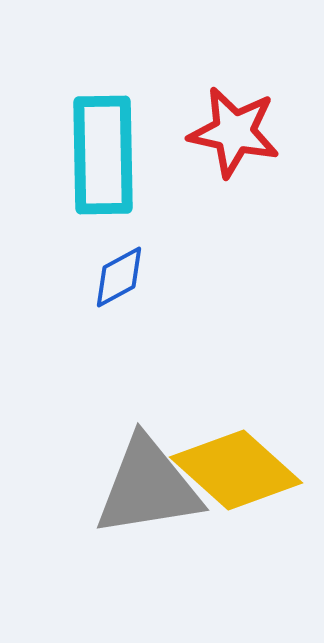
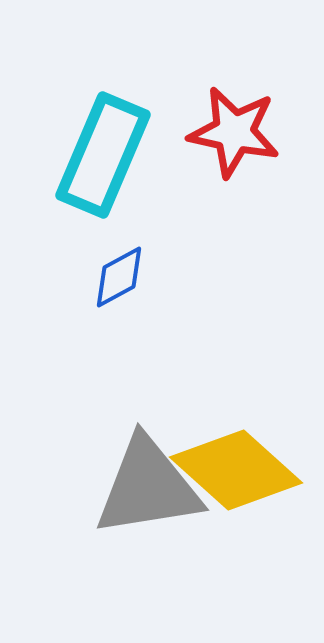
cyan rectangle: rotated 24 degrees clockwise
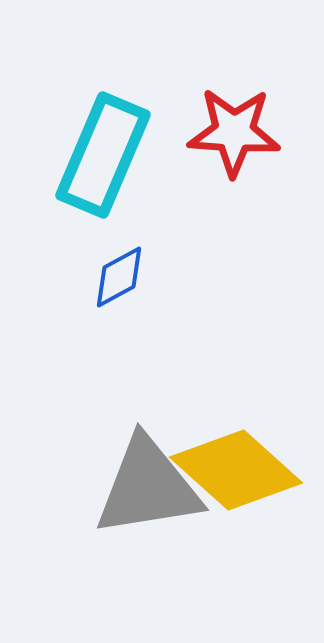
red star: rotated 8 degrees counterclockwise
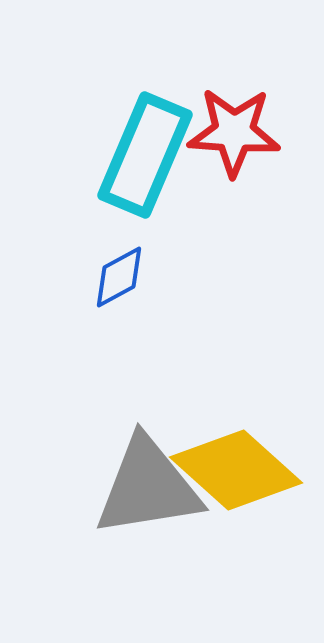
cyan rectangle: moved 42 px right
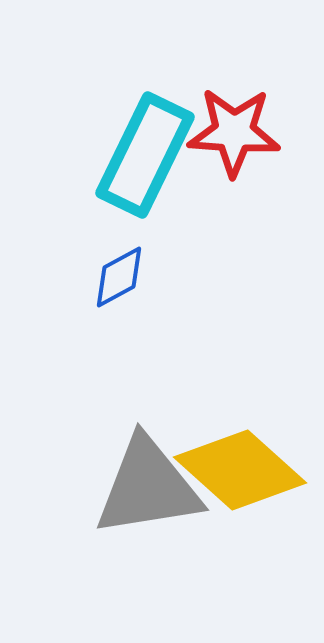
cyan rectangle: rotated 3 degrees clockwise
yellow diamond: moved 4 px right
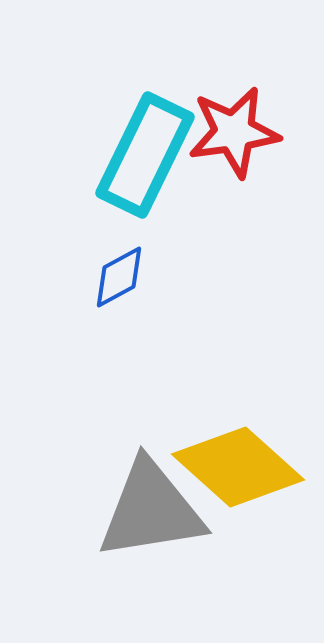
red star: rotated 12 degrees counterclockwise
yellow diamond: moved 2 px left, 3 px up
gray triangle: moved 3 px right, 23 px down
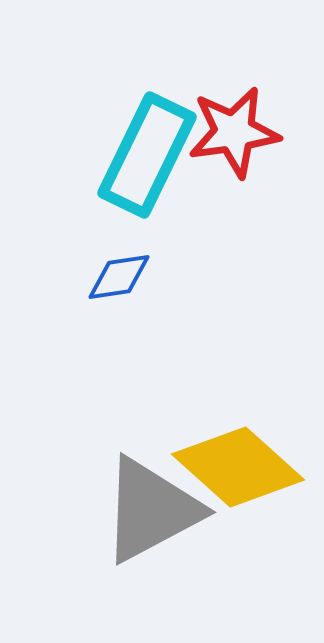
cyan rectangle: moved 2 px right
blue diamond: rotated 20 degrees clockwise
gray triangle: rotated 19 degrees counterclockwise
